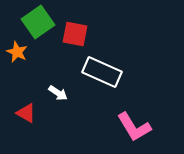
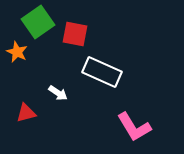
red triangle: rotated 45 degrees counterclockwise
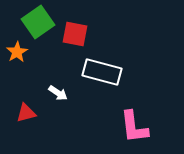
orange star: rotated 15 degrees clockwise
white rectangle: rotated 9 degrees counterclockwise
pink L-shape: rotated 24 degrees clockwise
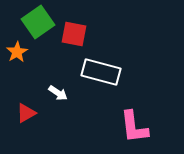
red square: moved 1 px left
white rectangle: moved 1 px left
red triangle: rotated 15 degrees counterclockwise
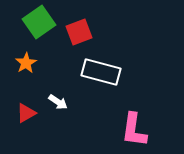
green square: moved 1 px right
red square: moved 5 px right, 2 px up; rotated 32 degrees counterclockwise
orange star: moved 9 px right, 11 px down
white arrow: moved 9 px down
pink L-shape: moved 3 px down; rotated 15 degrees clockwise
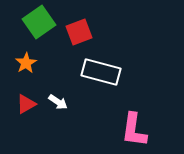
red triangle: moved 9 px up
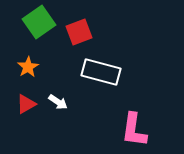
orange star: moved 2 px right, 4 px down
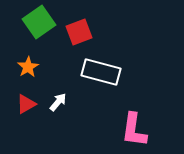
white arrow: rotated 84 degrees counterclockwise
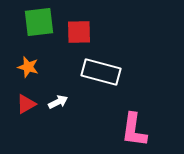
green square: rotated 28 degrees clockwise
red square: rotated 20 degrees clockwise
orange star: rotated 25 degrees counterclockwise
white arrow: rotated 24 degrees clockwise
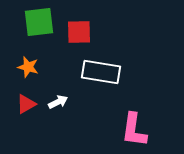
white rectangle: rotated 6 degrees counterclockwise
